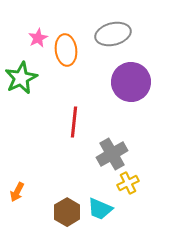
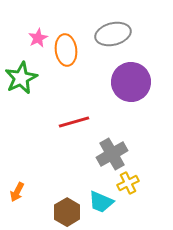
red line: rotated 68 degrees clockwise
cyan trapezoid: moved 1 px right, 7 px up
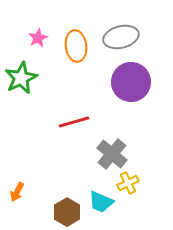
gray ellipse: moved 8 px right, 3 px down
orange ellipse: moved 10 px right, 4 px up
gray cross: rotated 20 degrees counterclockwise
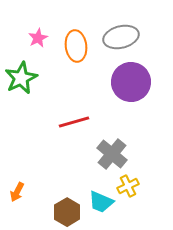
yellow cross: moved 3 px down
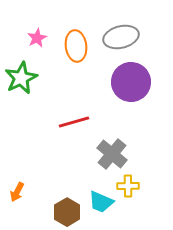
pink star: moved 1 px left
yellow cross: rotated 25 degrees clockwise
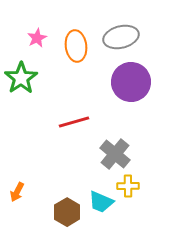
green star: rotated 8 degrees counterclockwise
gray cross: moved 3 px right
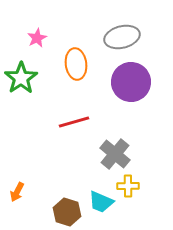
gray ellipse: moved 1 px right
orange ellipse: moved 18 px down
brown hexagon: rotated 12 degrees counterclockwise
